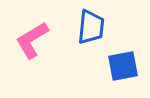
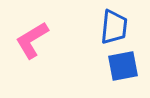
blue trapezoid: moved 23 px right
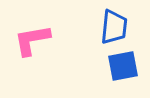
pink L-shape: rotated 21 degrees clockwise
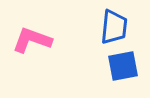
pink L-shape: rotated 30 degrees clockwise
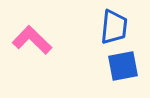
pink L-shape: rotated 24 degrees clockwise
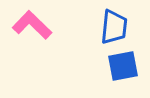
pink L-shape: moved 15 px up
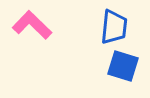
blue square: rotated 28 degrees clockwise
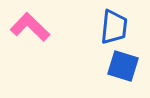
pink L-shape: moved 2 px left, 2 px down
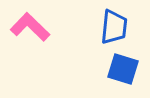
blue square: moved 3 px down
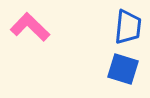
blue trapezoid: moved 14 px right
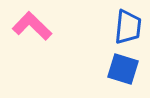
pink L-shape: moved 2 px right, 1 px up
